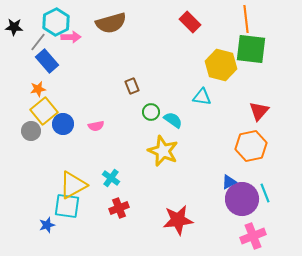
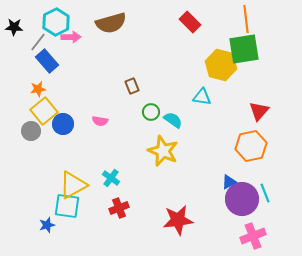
green square: moved 7 px left; rotated 16 degrees counterclockwise
pink semicircle: moved 4 px right, 5 px up; rotated 21 degrees clockwise
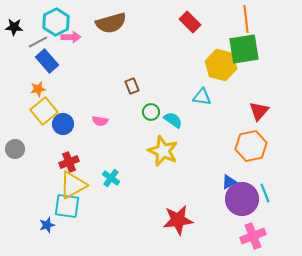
gray line: rotated 24 degrees clockwise
gray circle: moved 16 px left, 18 px down
red cross: moved 50 px left, 46 px up
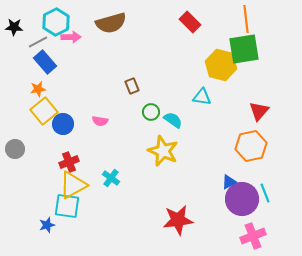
blue rectangle: moved 2 px left, 1 px down
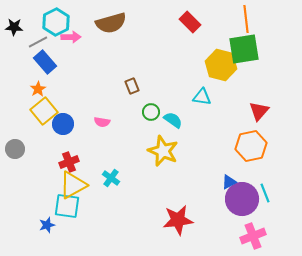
orange star: rotated 21 degrees counterclockwise
pink semicircle: moved 2 px right, 1 px down
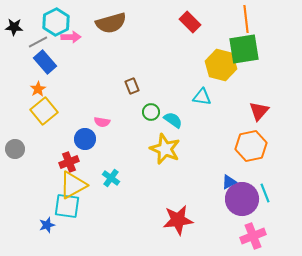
blue circle: moved 22 px right, 15 px down
yellow star: moved 2 px right, 2 px up
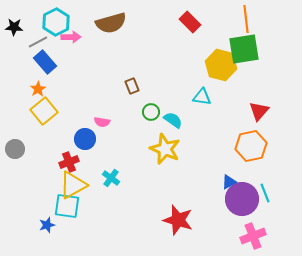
red star: rotated 24 degrees clockwise
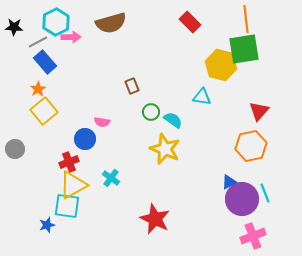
red star: moved 23 px left, 1 px up; rotated 8 degrees clockwise
